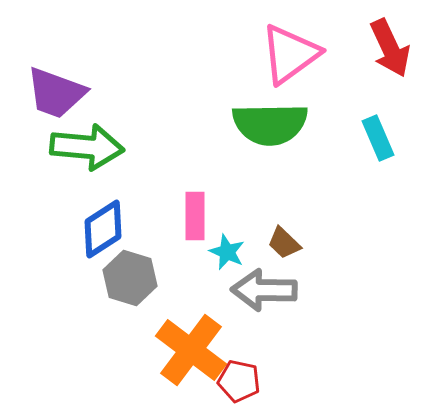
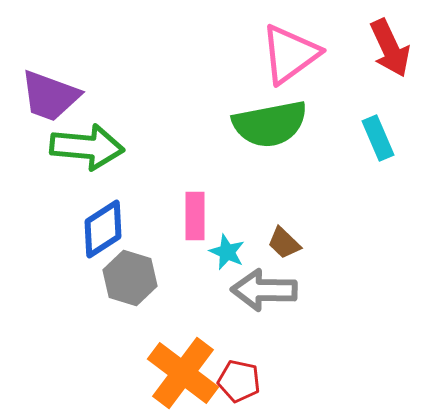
purple trapezoid: moved 6 px left, 3 px down
green semicircle: rotated 10 degrees counterclockwise
orange cross: moved 8 px left, 23 px down
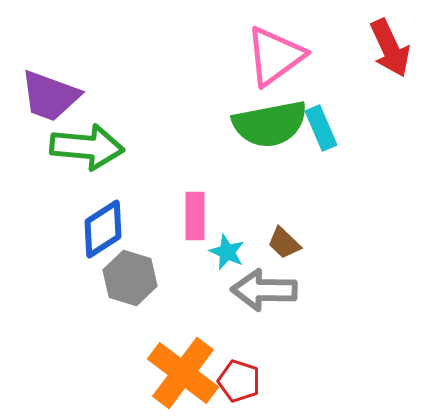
pink triangle: moved 15 px left, 2 px down
cyan rectangle: moved 57 px left, 10 px up
red pentagon: rotated 6 degrees clockwise
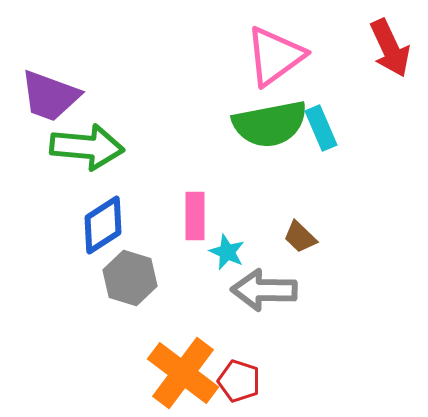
blue diamond: moved 4 px up
brown trapezoid: moved 16 px right, 6 px up
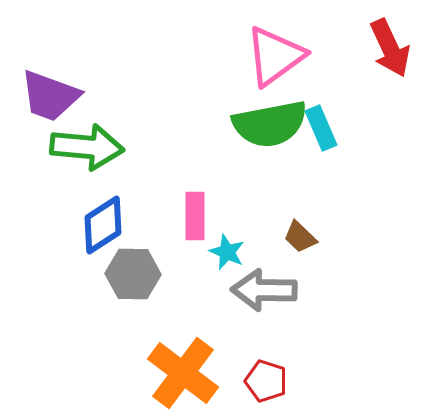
gray hexagon: moved 3 px right, 4 px up; rotated 16 degrees counterclockwise
red pentagon: moved 27 px right
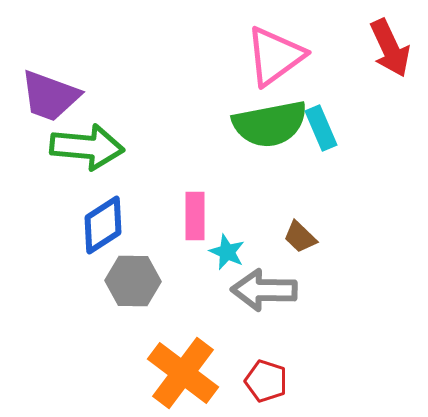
gray hexagon: moved 7 px down
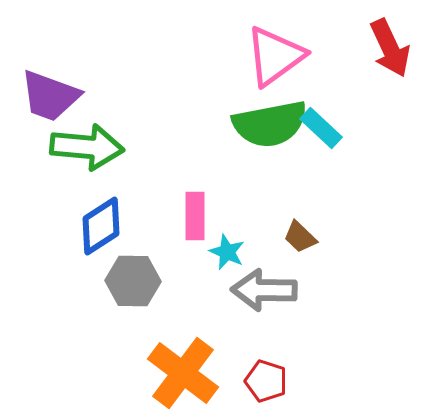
cyan rectangle: rotated 24 degrees counterclockwise
blue diamond: moved 2 px left, 1 px down
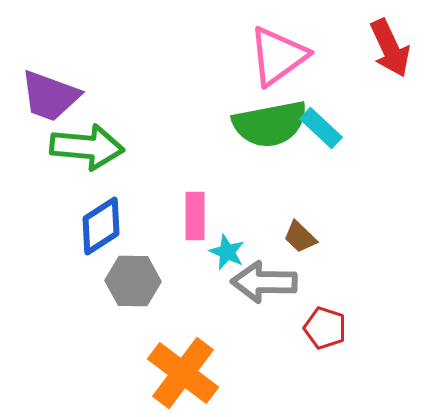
pink triangle: moved 3 px right
gray arrow: moved 8 px up
red pentagon: moved 59 px right, 53 px up
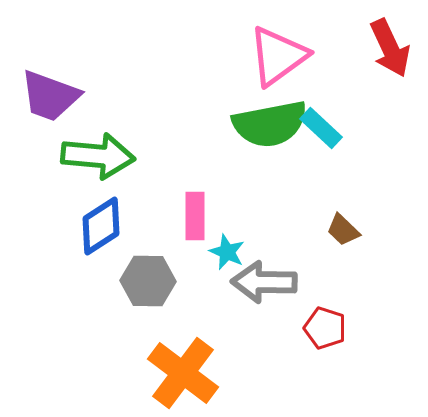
green arrow: moved 11 px right, 9 px down
brown trapezoid: moved 43 px right, 7 px up
gray hexagon: moved 15 px right
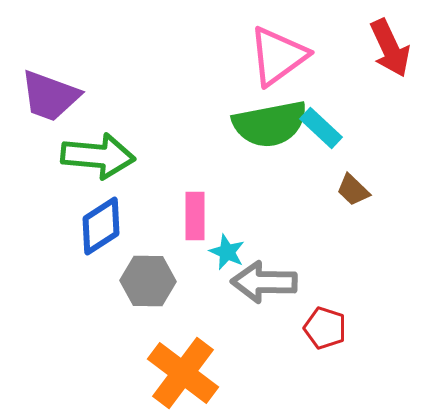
brown trapezoid: moved 10 px right, 40 px up
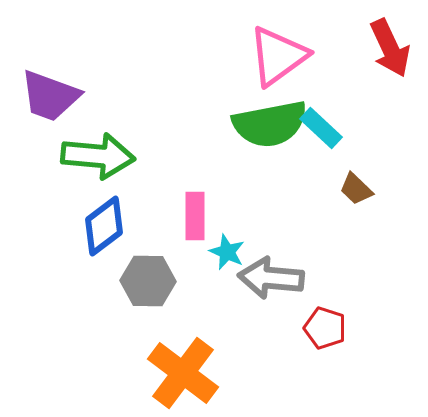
brown trapezoid: moved 3 px right, 1 px up
blue diamond: moved 3 px right; rotated 4 degrees counterclockwise
gray arrow: moved 7 px right, 4 px up; rotated 4 degrees clockwise
